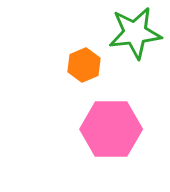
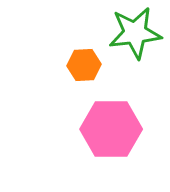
orange hexagon: rotated 20 degrees clockwise
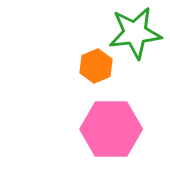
orange hexagon: moved 12 px right, 1 px down; rotated 20 degrees counterclockwise
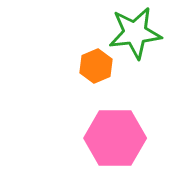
pink hexagon: moved 4 px right, 9 px down
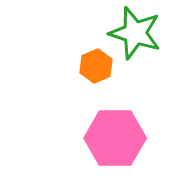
green star: rotated 24 degrees clockwise
